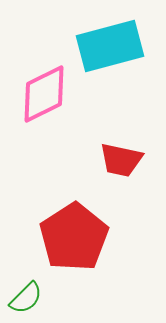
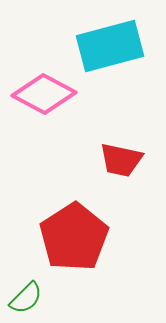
pink diamond: rotated 54 degrees clockwise
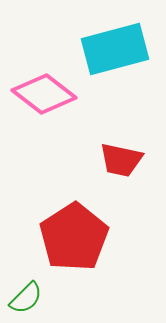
cyan rectangle: moved 5 px right, 3 px down
pink diamond: rotated 10 degrees clockwise
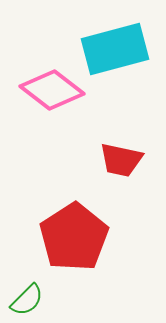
pink diamond: moved 8 px right, 4 px up
green semicircle: moved 1 px right, 2 px down
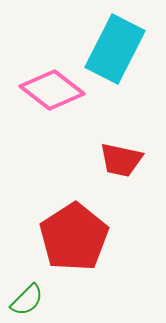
cyan rectangle: rotated 48 degrees counterclockwise
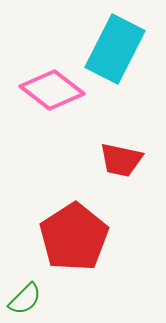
green semicircle: moved 2 px left, 1 px up
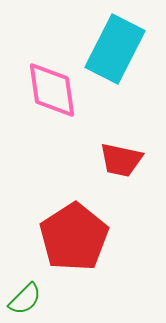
pink diamond: rotated 44 degrees clockwise
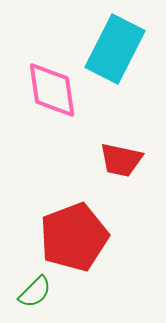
red pentagon: rotated 12 degrees clockwise
green semicircle: moved 10 px right, 7 px up
